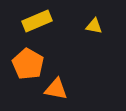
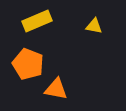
orange pentagon: rotated 8 degrees counterclockwise
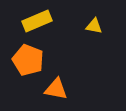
orange pentagon: moved 4 px up
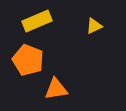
yellow triangle: rotated 36 degrees counterclockwise
orange triangle: rotated 20 degrees counterclockwise
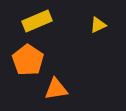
yellow triangle: moved 4 px right, 1 px up
orange pentagon: rotated 12 degrees clockwise
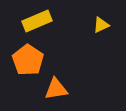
yellow triangle: moved 3 px right
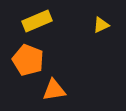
orange pentagon: rotated 12 degrees counterclockwise
orange triangle: moved 2 px left, 1 px down
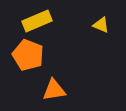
yellow triangle: rotated 48 degrees clockwise
orange pentagon: moved 5 px up
